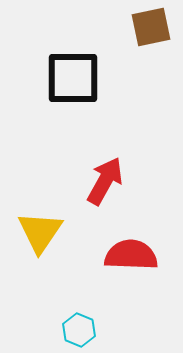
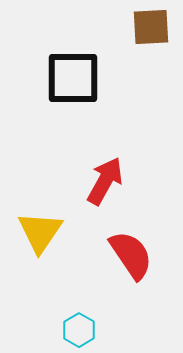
brown square: rotated 9 degrees clockwise
red semicircle: rotated 54 degrees clockwise
cyan hexagon: rotated 8 degrees clockwise
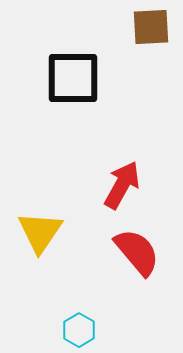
red arrow: moved 17 px right, 4 px down
red semicircle: moved 6 px right, 3 px up; rotated 6 degrees counterclockwise
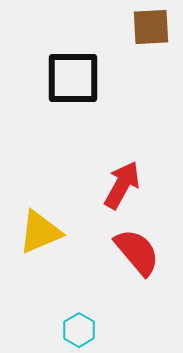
yellow triangle: rotated 33 degrees clockwise
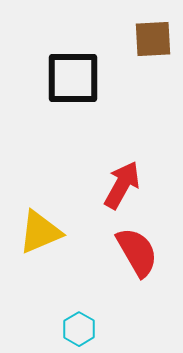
brown square: moved 2 px right, 12 px down
red semicircle: rotated 10 degrees clockwise
cyan hexagon: moved 1 px up
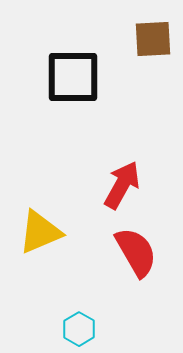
black square: moved 1 px up
red semicircle: moved 1 px left
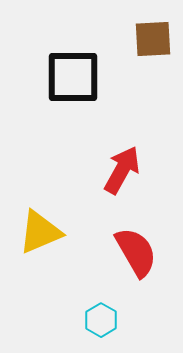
red arrow: moved 15 px up
cyan hexagon: moved 22 px right, 9 px up
